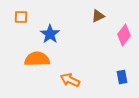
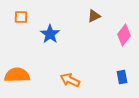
brown triangle: moved 4 px left
orange semicircle: moved 20 px left, 16 px down
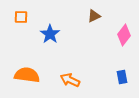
orange semicircle: moved 10 px right; rotated 10 degrees clockwise
